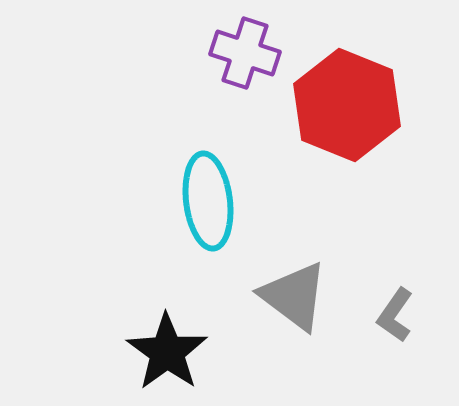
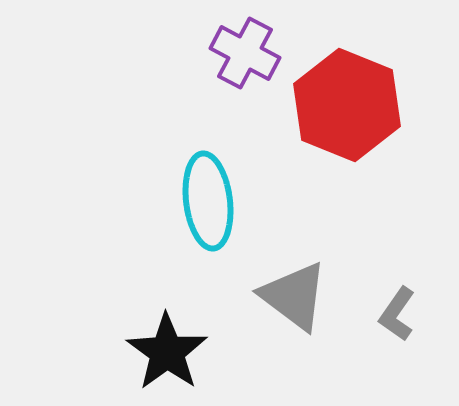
purple cross: rotated 10 degrees clockwise
gray L-shape: moved 2 px right, 1 px up
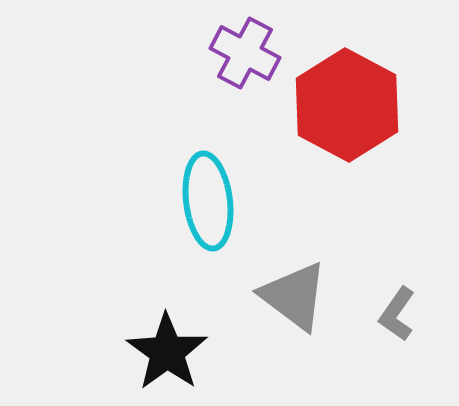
red hexagon: rotated 6 degrees clockwise
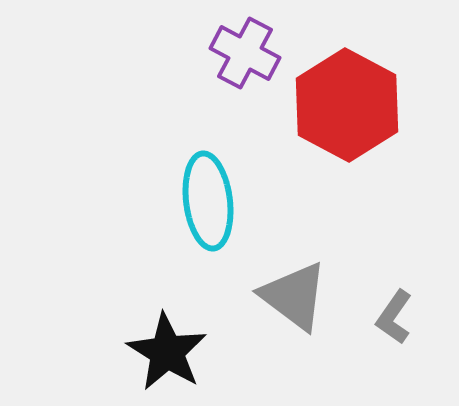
gray L-shape: moved 3 px left, 3 px down
black star: rotated 4 degrees counterclockwise
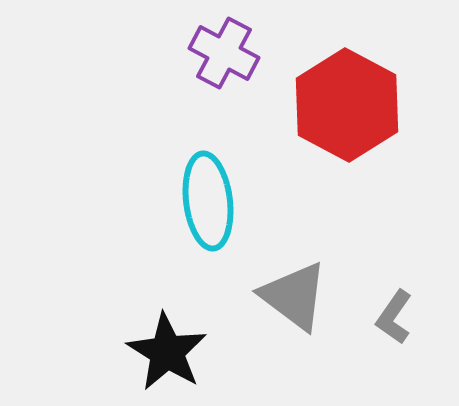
purple cross: moved 21 px left
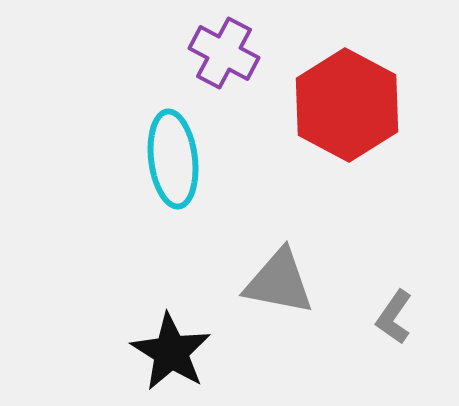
cyan ellipse: moved 35 px left, 42 px up
gray triangle: moved 15 px left, 14 px up; rotated 26 degrees counterclockwise
black star: moved 4 px right
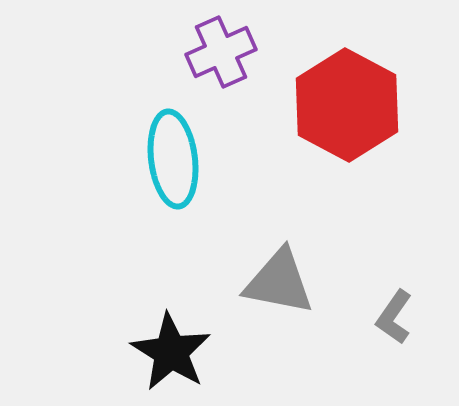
purple cross: moved 3 px left, 1 px up; rotated 38 degrees clockwise
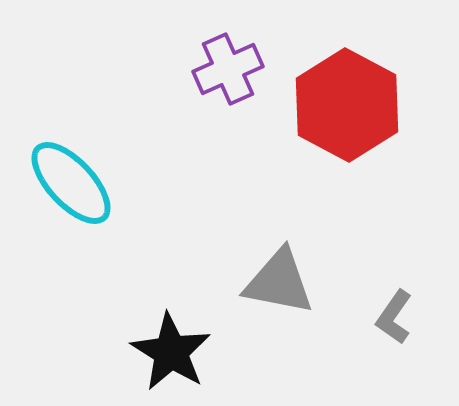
purple cross: moved 7 px right, 17 px down
cyan ellipse: moved 102 px left, 24 px down; rotated 36 degrees counterclockwise
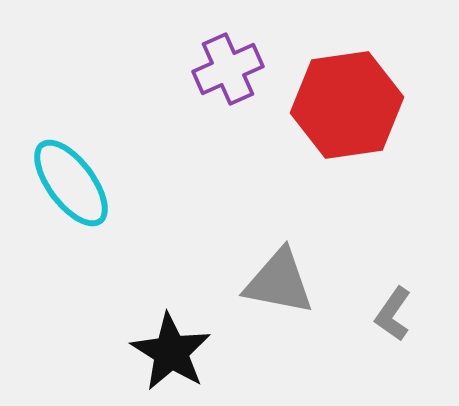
red hexagon: rotated 24 degrees clockwise
cyan ellipse: rotated 6 degrees clockwise
gray L-shape: moved 1 px left, 3 px up
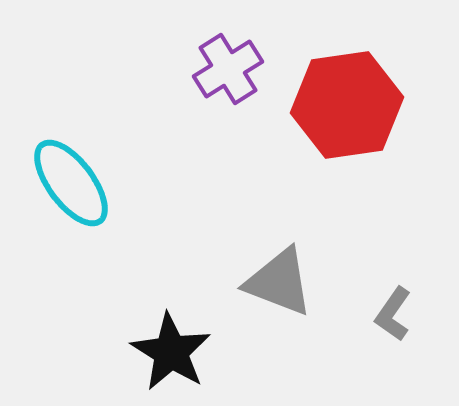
purple cross: rotated 8 degrees counterclockwise
gray triangle: rotated 10 degrees clockwise
